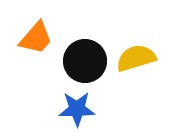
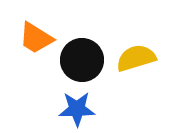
orange trapezoid: rotated 81 degrees clockwise
black circle: moved 3 px left, 1 px up
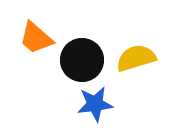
orange trapezoid: rotated 9 degrees clockwise
blue star: moved 18 px right, 5 px up; rotated 6 degrees counterclockwise
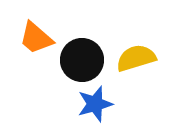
blue star: rotated 9 degrees counterclockwise
